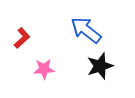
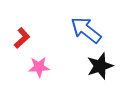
pink star: moved 5 px left, 2 px up
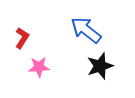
red L-shape: rotated 15 degrees counterclockwise
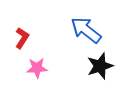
pink star: moved 2 px left, 1 px down
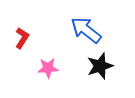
pink star: moved 11 px right
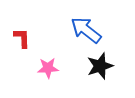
red L-shape: rotated 35 degrees counterclockwise
